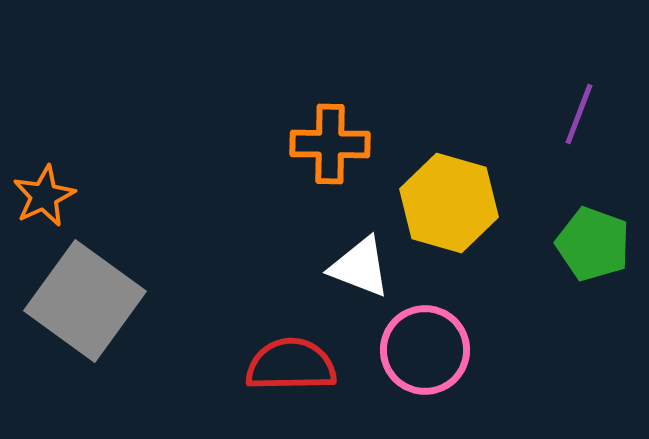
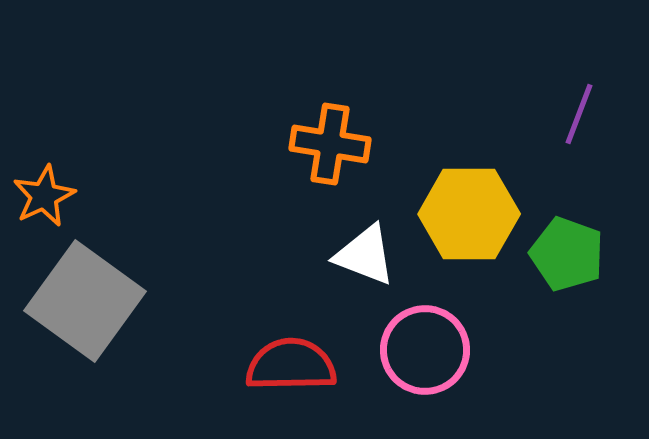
orange cross: rotated 8 degrees clockwise
yellow hexagon: moved 20 px right, 11 px down; rotated 16 degrees counterclockwise
green pentagon: moved 26 px left, 10 px down
white triangle: moved 5 px right, 12 px up
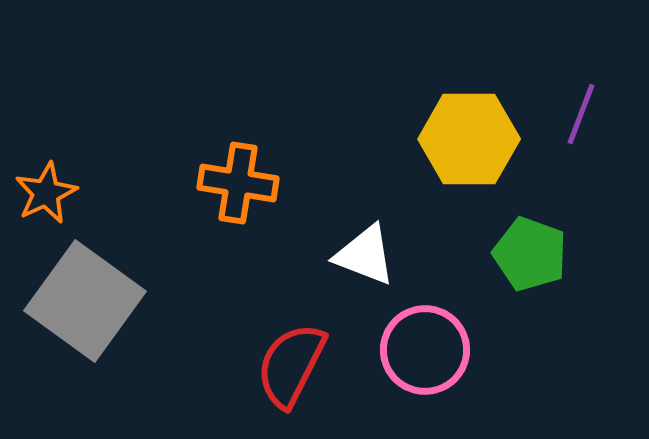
purple line: moved 2 px right
orange cross: moved 92 px left, 39 px down
orange star: moved 2 px right, 3 px up
yellow hexagon: moved 75 px up
green pentagon: moved 37 px left
red semicircle: rotated 62 degrees counterclockwise
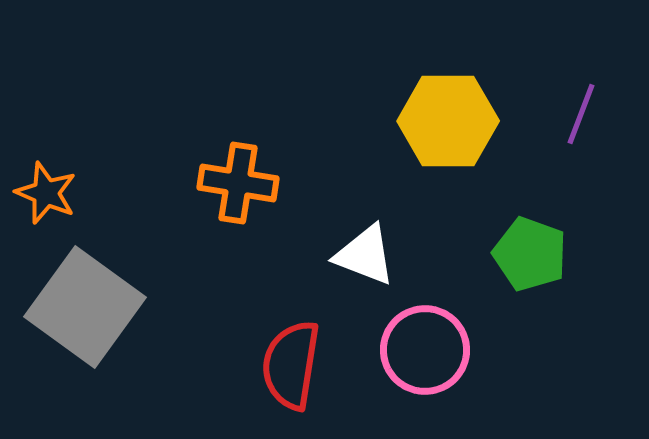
yellow hexagon: moved 21 px left, 18 px up
orange star: rotated 24 degrees counterclockwise
gray square: moved 6 px down
red semicircle: rotated 18 degrees counterclockwise
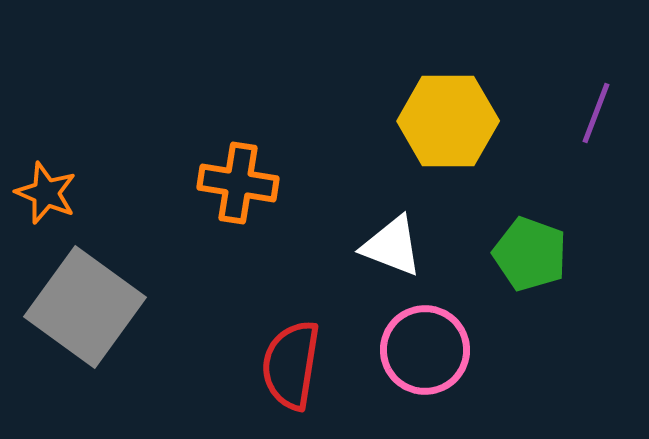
purple line: moved 15 px right, 1 px up
white triangle: moved 27 px right, 9 px up
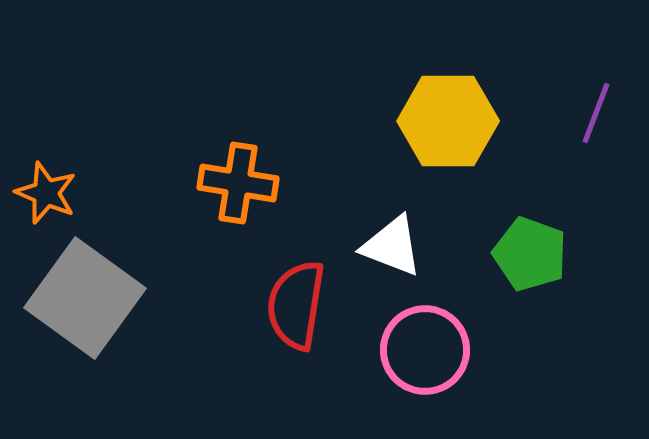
gray square: moved 9 px up
red semicircle: moved 5 px right, 60 px up
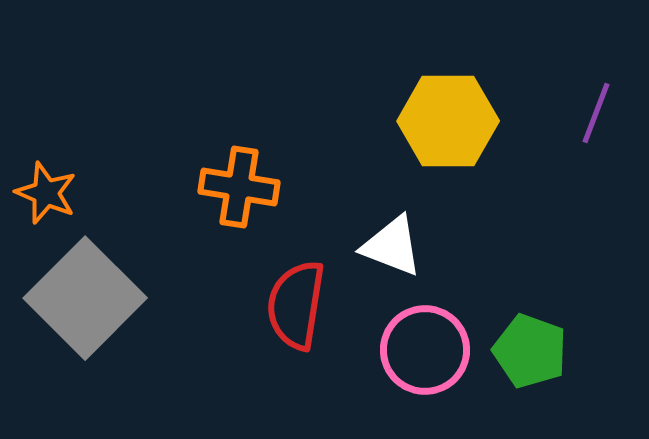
orange cross: moved 1 px right, 4 px down
green pentagon: moved 97 px down
gray square: rotated 9 degrees clockwise
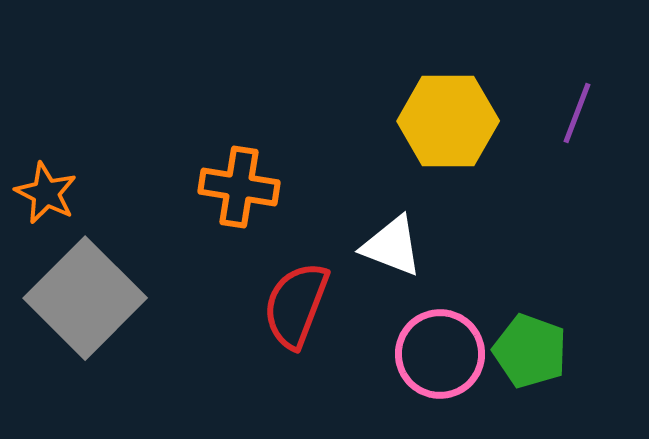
purple line: moved 19 px left
orange star: rotated 4 degrees clockwise
red semicircle: rotated 12 degrees clockwise
pink circle: moved 15 px right, 4 px down
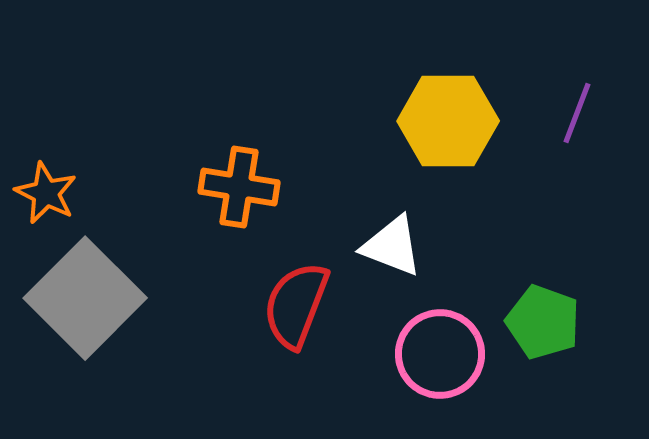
green pentagon: moved 13 px right, 29 px up
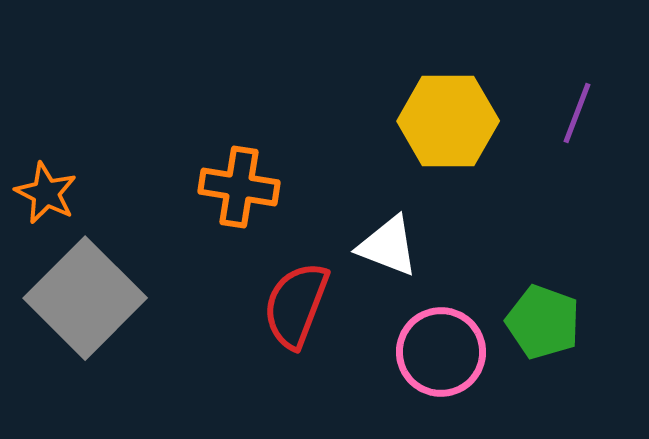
white triangle: moved 4 px left
pink circle: moved 1 px right, 2 px up
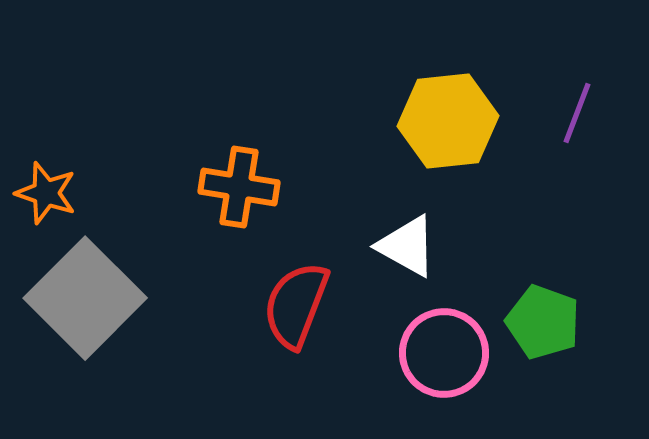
yellow hexagon: rotated 6 degrees counterclockwise
orange star: rotated 8 degrees counterclockwise
white triangle: moved 19 px right; rotated 8 degrees clockwise
pink circle: moved 3 px right, 1 px down
